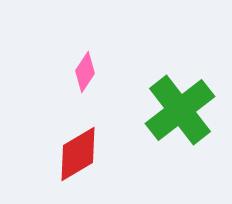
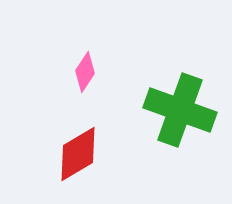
green cross: rotated 32 degrees counterclockwise
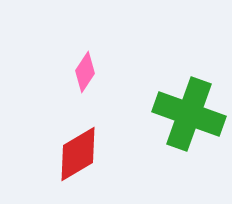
green cross: moved 9 px right, 4 px down
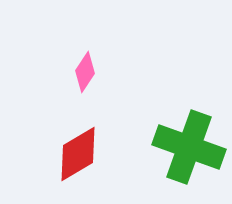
green cross: moved 33 px down
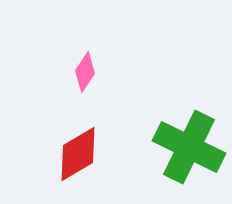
green cross: rotated 6 degrees clockwise
